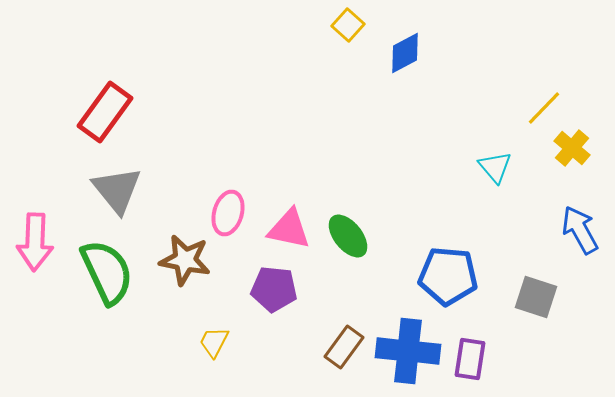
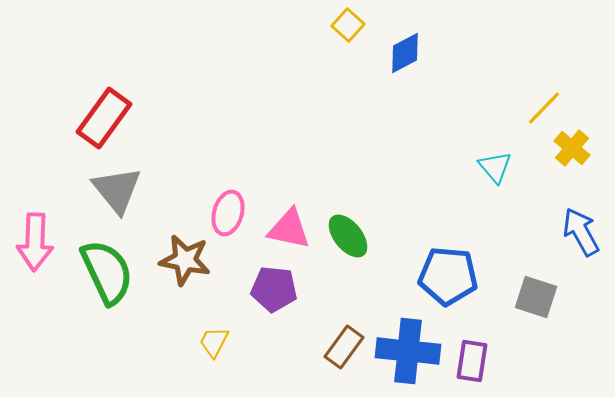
red rectangle: moved 1 px left, 6 px down
blue arrow: moved 1 px right, 2 px down
purple rectangle: moved 2 px right, 2 px down
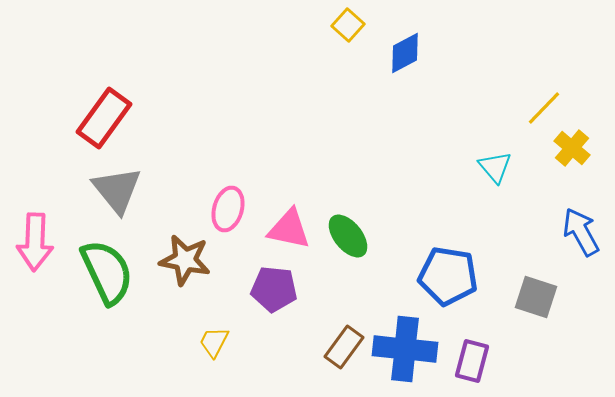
pink ellipse: moved 4 px up
blue pentagon: rotated 4 degrees clockwise
blue cross: moved 3 px left, 2 px up
purple rectangle: rotated 6 degrees clockwise
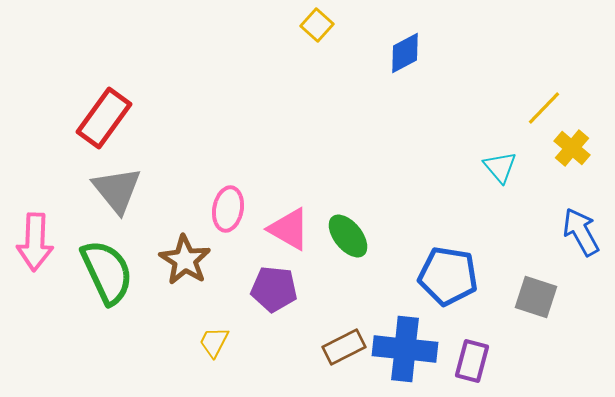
yellow square: moved 31 px left
cyan triangle: moved 5 px right
pink ellipse: rotated 6 degrees counterclockwise
pink triangle: rotated 18 degrees clockwise
brown star: rotated 21 degrees clockwise
brown rectangle: rotated 27 degrees clockwise
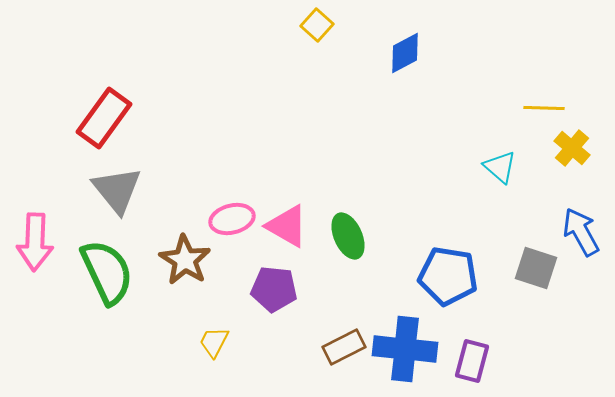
yellow line: rotated 48 degrees clockwise
cyan triangle: rotated 9 degrees counterclockwise
pink ellipse: moved 4 px right, 10 px down; rotated 66 degrees clockwise
pink triangle: moved 2 px left, 3 px up
green ellipse: rotated 15 degrees clockwise
gray square: moved 29 px up
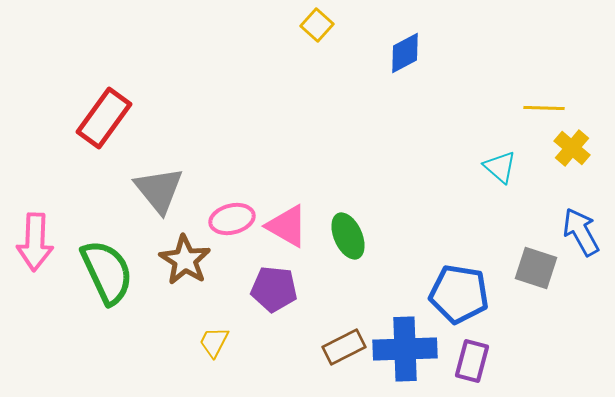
gray triangle: moved 42 px right
blue pentagon: moved 11 px right, 18 px down
blue cross: rotated 8 degrees counterclockwise
